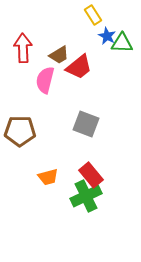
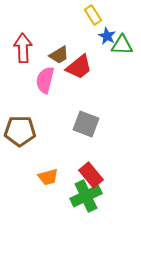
green triangle: moved 2 px down
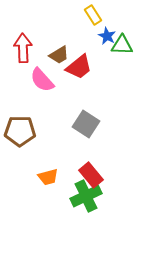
pink semicircle: moved 3 px left; rotated 56 degrees counterclockwise
gray square: rotated 12 degrees clockwise
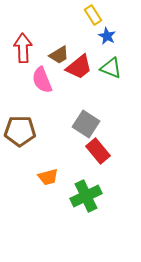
green triangle: moved 11 px left, 23 px down; rotated 20 degrees clockwise
pink semicircle: rotated 20 degrees clockwise
red rectangle: moved 7 px right, 24 px up
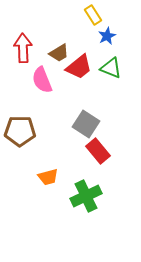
blue star: rotated 18 degrees clockwise
brown trapezoid: moved 2 px up
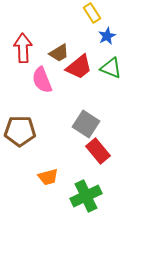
yellow rectangle: moved 1 px left, 2 px up
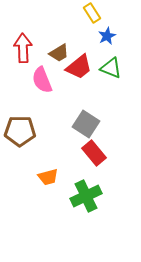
red rectangle: moved 4 px left, 2 px down
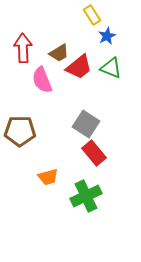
yellow rectangle: moved 2 px down
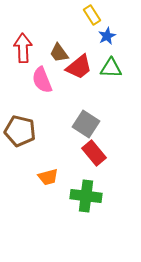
brown trapezoid: rotated 85 degrees clockwise
green triangle: rotated 20 degrees counterclockwise
brown pentagon: rotated 12 degrees clockwise
green cross: rotated 32 degrees clockwise
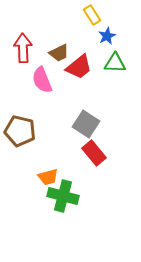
brown trapezoid: rotated 80 degrees counterclockwise
green triangle: moved 4 px right, 5 px up
green cross: moved 23 px left; rotated 8 degrees clockwise
